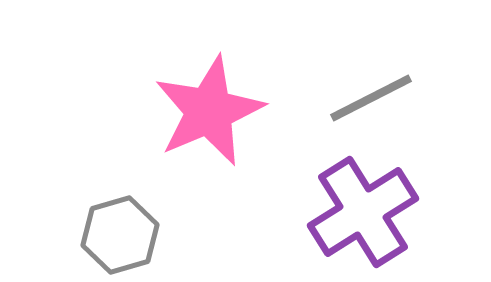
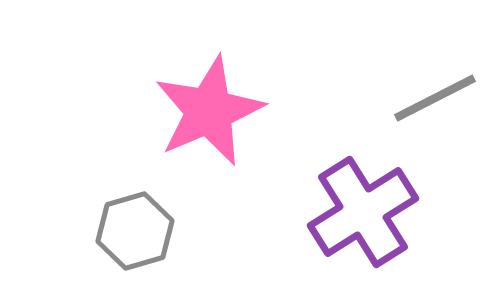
gray line: moved 64 px right
gray hexagon: moved 15 px right, 4 px up
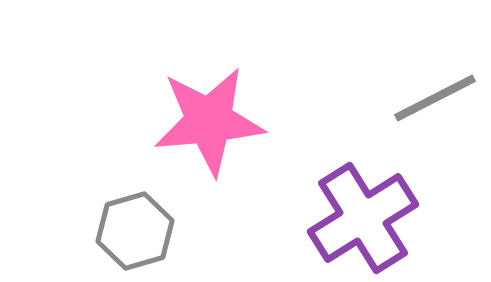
pink star: moved 10 px down; rotated 18 degrees clockwise
purple cross: moved 6 px down
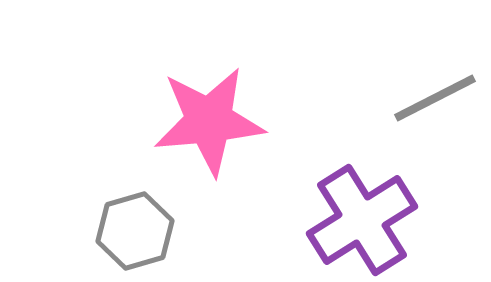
purple cross: moved 1 px left, 2 px down
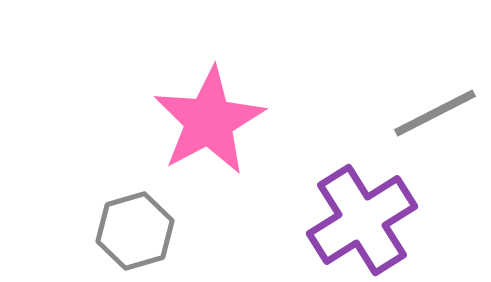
gray line: moved 15 px down
pink star: rotated 23 degrees counterclockwise
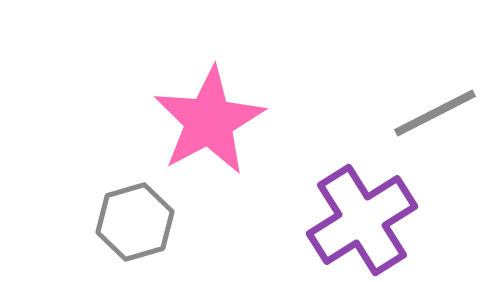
gray hexagon: moved 9 px up
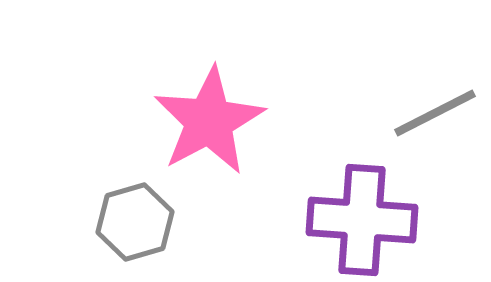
purple cross: rotated 36 degrees clockwise
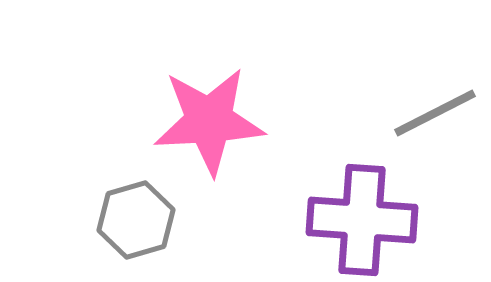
pink star: rotated 25 degrees clockwise
gray hexagon: moved 1 px right, 2 px up
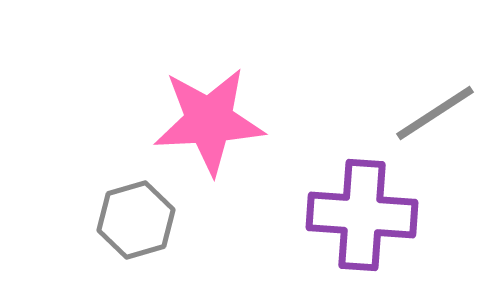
gray line: rotated 6 degrees counterclockwise
purple cross: moved 5 px up
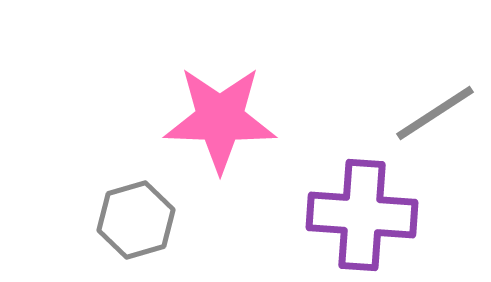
pink star: moved 11 px right, 2 px up; rotated 5 degrees clockwise
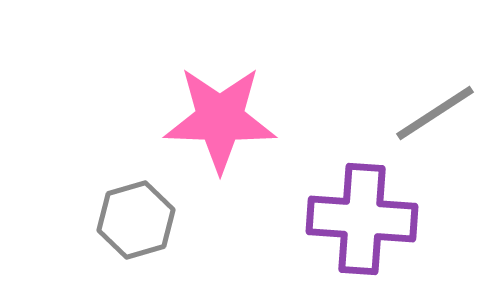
purple cross: moved 4 px down
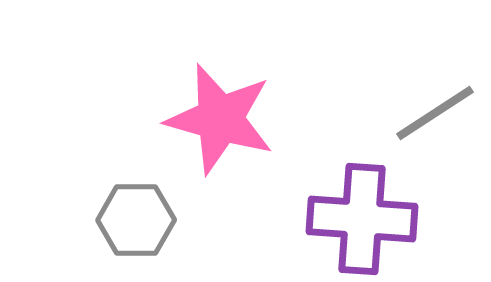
pink star: rotated 14 degrees clockwise
gray hexagon: rotated 16 degrees clockwise
